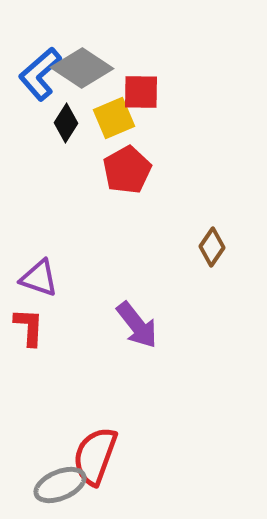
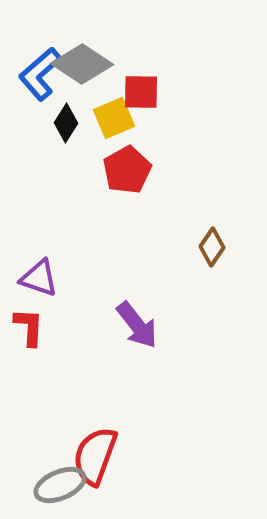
gray diamond: moved 4 px up
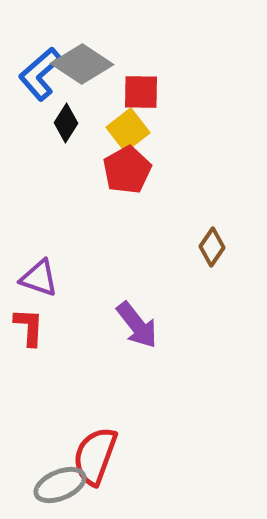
yellow square: moved 14 px right, 12 px down; rotated 15 degrees counterclockwise
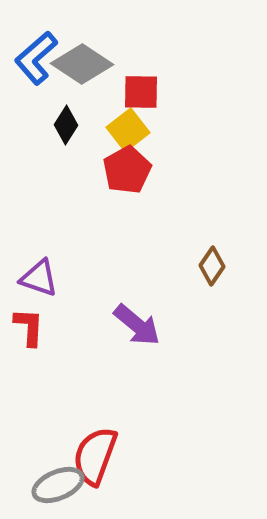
blue L-shape: moved 4 px left, 16 px up
black diamond: moved 2 px down
brown diamond: moved 19 px down
purple arrow: rotated 12 degrees counterclockwise
gray ellipse: moved 2 px left
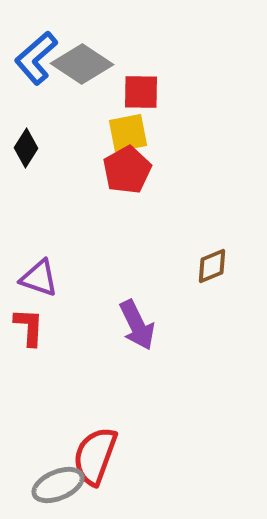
black diamond: moved 40 px left, 23 px down
yellow square: moved 3 px down; rotated 27 degrees clockwise
brown diamond: rotated 33 degrees clockwise
purple arrow: rotated 24 degrees clockwise
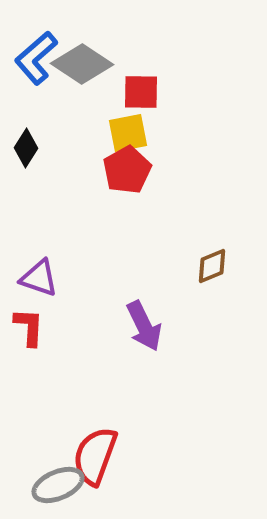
purple arrow: moved 7 px right, 1 px down
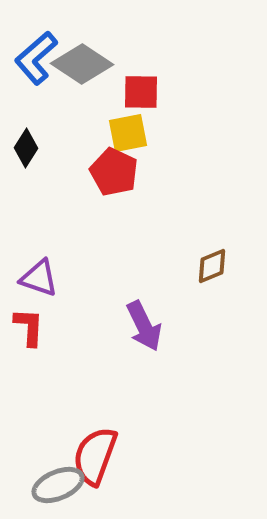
red pentagon: moved 13 px left, 2 px down; rotated 18 degrees counterclockwise
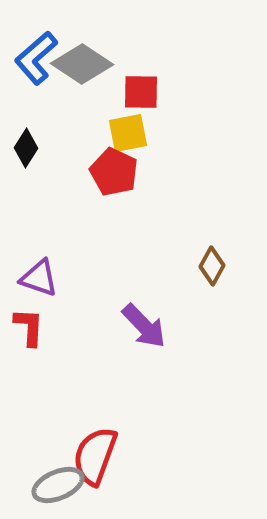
brown diamond: rotated 39 degrees counterclockwise
purple arrow: rotated 18 degrees counterclockwise
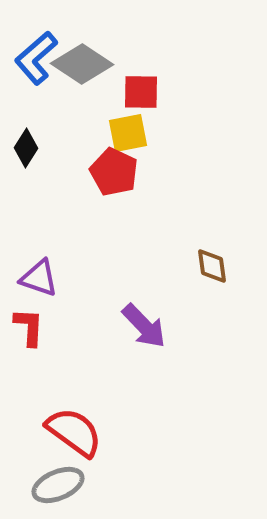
brown diamond: rotated 36 degrees counterclockwise
red semicircle: moved 21 px left, 24 px up; rotated 106 degrees clockwise
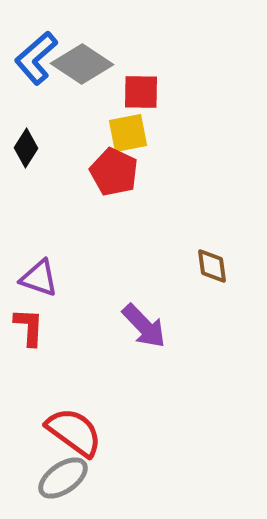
gray ellipse: moved 5 px right, 7 px up; rotated 12 degrees counterclockwise
